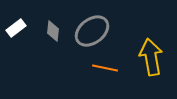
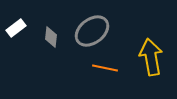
gray diamond: moved 2 px left, 6 px down
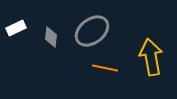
white rectangle: rotated 12 degrees clockwise
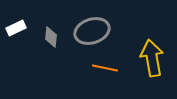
gray ellipse: rotated 20 degrees clockwise
yellow arrow: moved 1 px right, 1 px down
